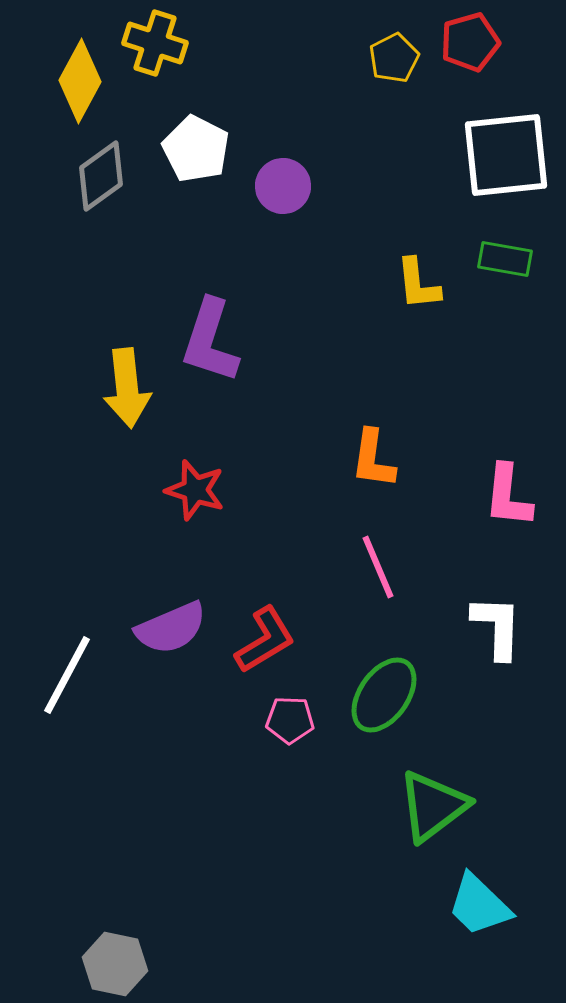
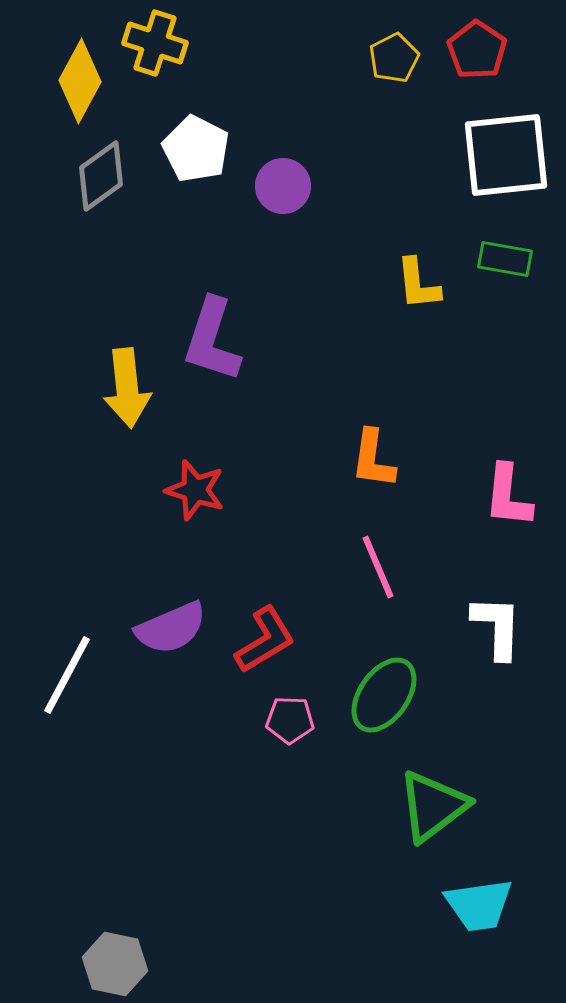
red pentagon: moved 7 px right, 8 px down; rotated 22 degrees counterclockwise
purple L-shape: moved 2 px right, 1 px up
cyan trapezoid: rotated 52 degrees counterclockwise
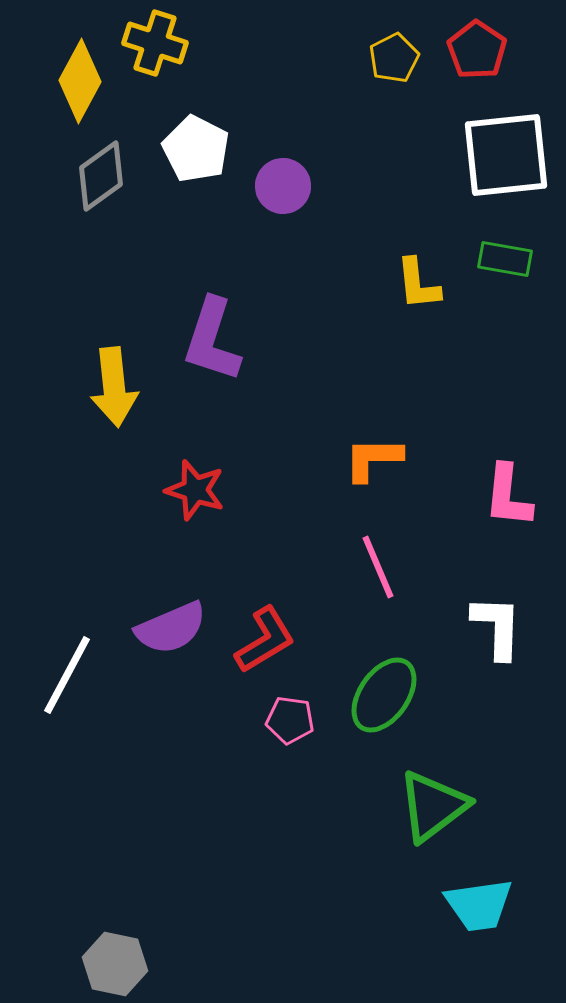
yellow arrow: moved 13 px left, 1 px up
orange L-shape: rotated 82 degrees clockwise
pink pentagon: rotated 6 degrees clockwise
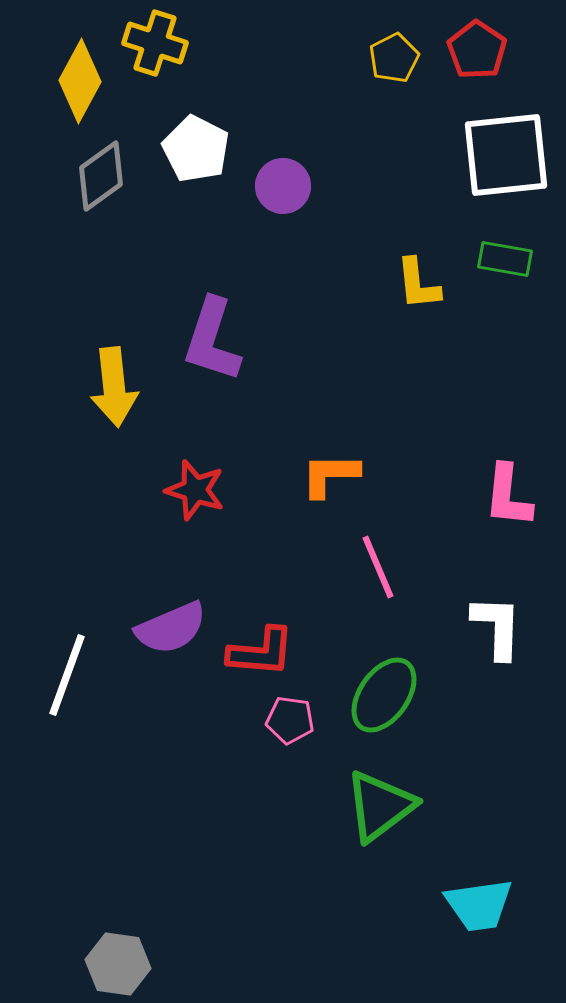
orange L-shape: moved 43 px left, 16 px down
red L-shape: moved 4 px left, 12 px down; rotated 36 degrees clockwise
white line: rotated 8 degrees counterclockwise
green triangle: moved 53 px left
gray hexagon: moved 3 px right; rotated 4 degrees counterclockwise
